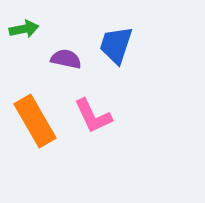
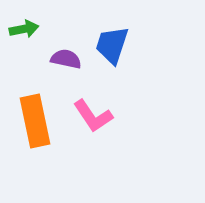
blue trapezoid: moved 4 px left
pink L-shape: rotated 9 degrees counterclockwise
orange rectangle: rotated 18 degrees clockwise
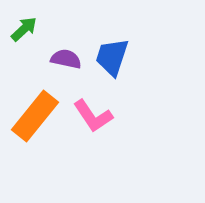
green arrow: rotated 32 degrees counterclockwise
blue trapezoid: moved 12 px down
orange rectangle: moved 5 px up; rotated 51 degrees clockwise
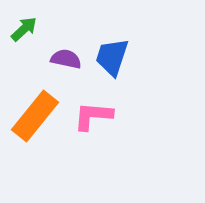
pink L-shape: rotated 129 degrees clockwise
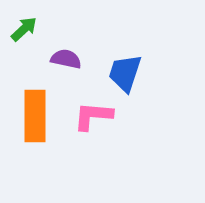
blue trapezoid: moved 13 px right, 16 px down
orange rectangle: rotated 39 degrees counterclockwise
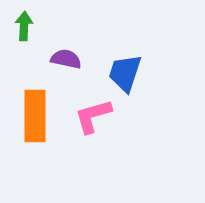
green arrow: moved 3 px up; rotated 44 degrees counterclockwise
pink L-shape: rotated 21 degrees counterclockwise
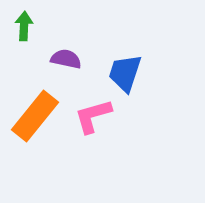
orange rectangle: rotated 39 degrees clockwise
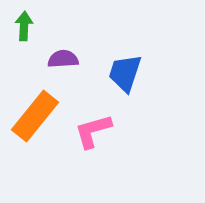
purple semicircle: moved 3 px left; rotated 16 degrees counterclockwise
pink L-shape: moved 15 px down
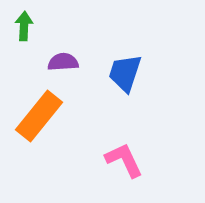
purple semicircle: moved 3 px down
orange rectangle: moved 4 px right
pink L-shape: moved 31 px right, 29 px down; rotated 81 degrees clockwise
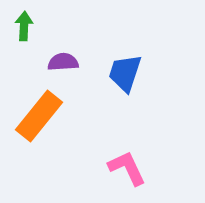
pink L-shape: moved 3 px right, 8 px down
